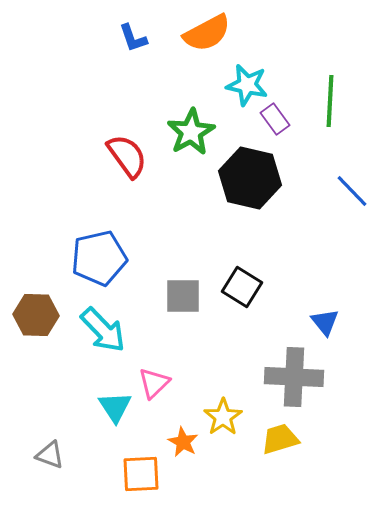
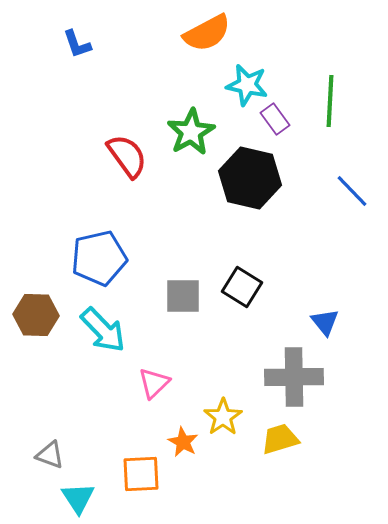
blue L-shape: moved 56 px left, 6 px down
gray cross: rotated 4 degrees counterclockwise
cyan triangle: moved 37 px left, 91 px down
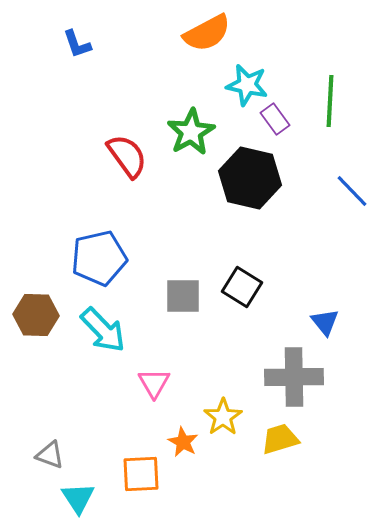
pink triangle: rotated 16 degrees counterclockwise
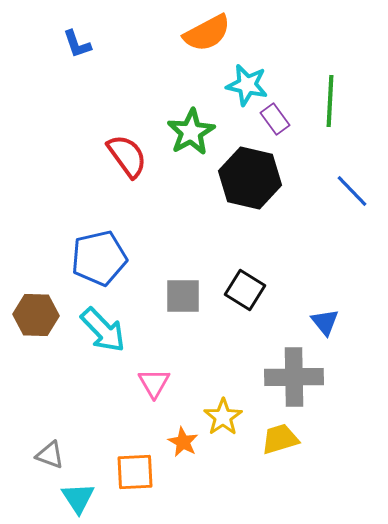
black square: moved 3 px right, 3 px down
orange square: moved 6 px left, 2 px up
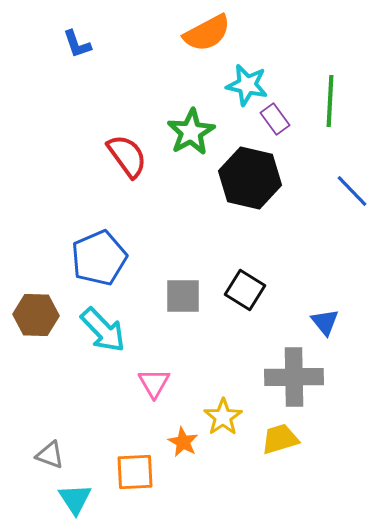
blue pentagon: rotated 10 degrees counterclockwise
cyan triangle: moved 3 px left, 1 px down
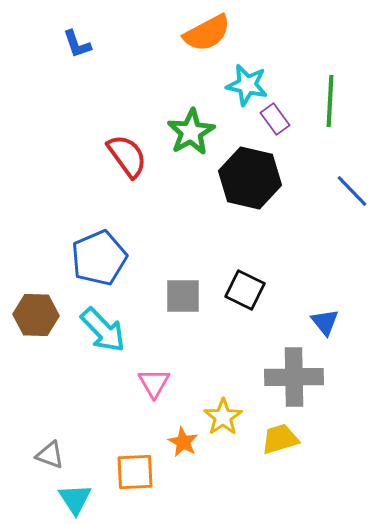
black square: rotated 6 degrees counterclockwise
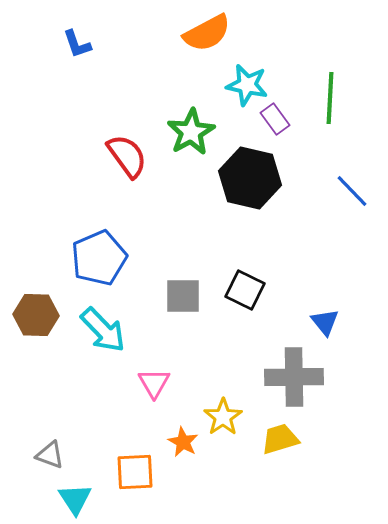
green line: moved 3 px up
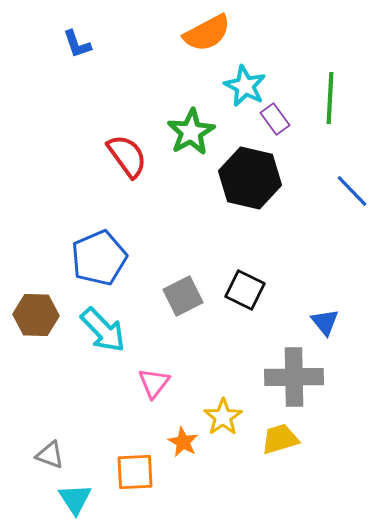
cyan star: moved 2 px left, 1 px down; rotated 15 degrees clockwise
gray square: rotated 27 degrees counterclockwise
pink triangle: rotated 8 degrees clockwise
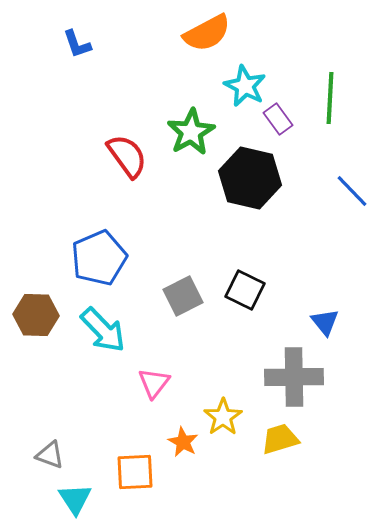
purple rectangle: moved 3 px right
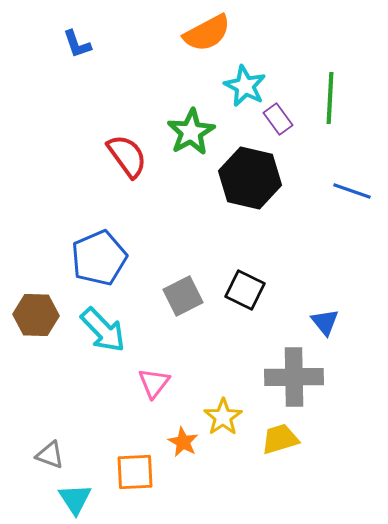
blue line: rotated 27 degrees counterclockwise
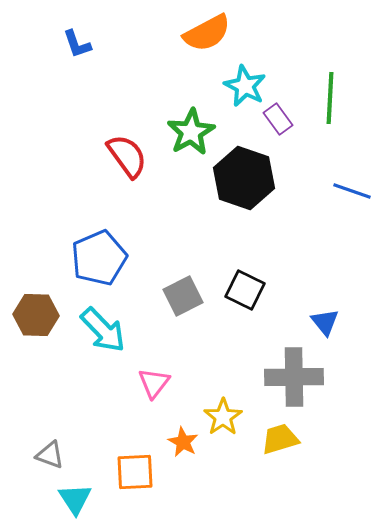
black hexagon: moved 6 px left; rotated 6 degrees clockwise
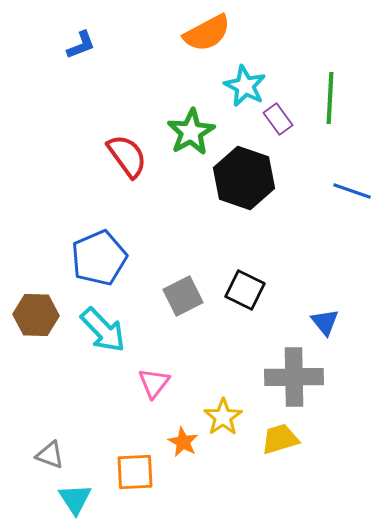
blue L-shape: moved 4 px right, 1 px down; rotated 92 degrees counterclockwise
